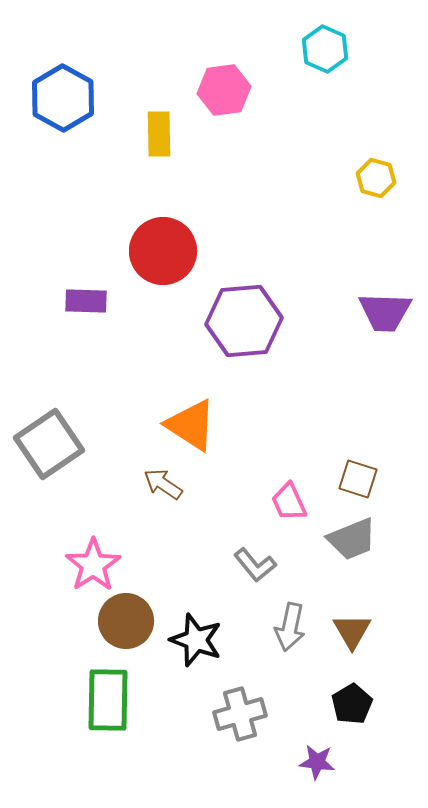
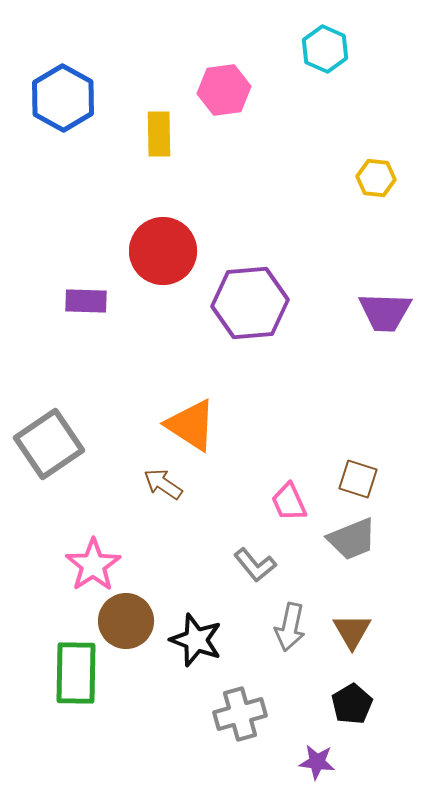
yellow hexagon: rotated 9 degrees counterclockwise
purple hexagon: moved 6 px right, 18 px up
green rectangle: moved 32 px left, 27 px up
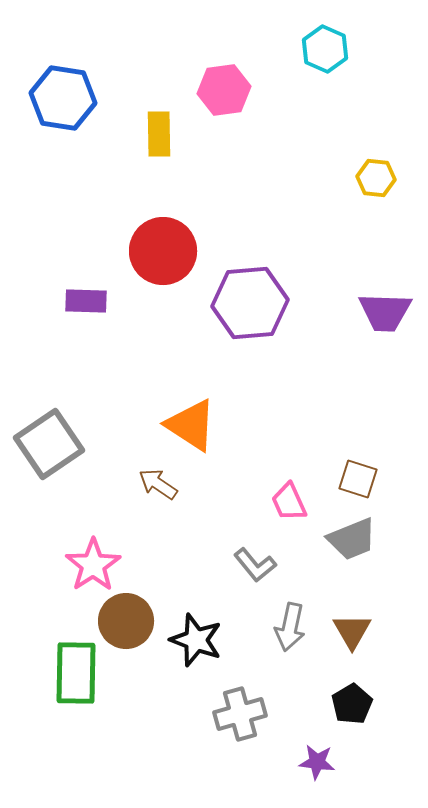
blue hexagon: rotated 20 degrees counterclockwise
brown arrow: moved 5 px left
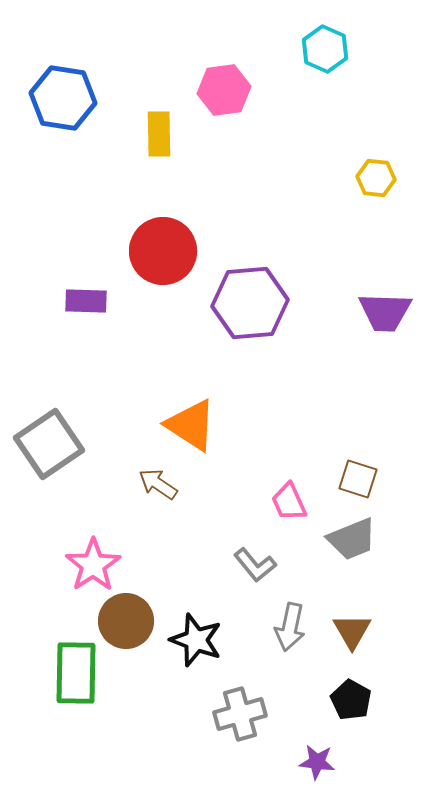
black pentagon: moved 1 px left, 4 px up; rotated 12 degrees counterclockwise
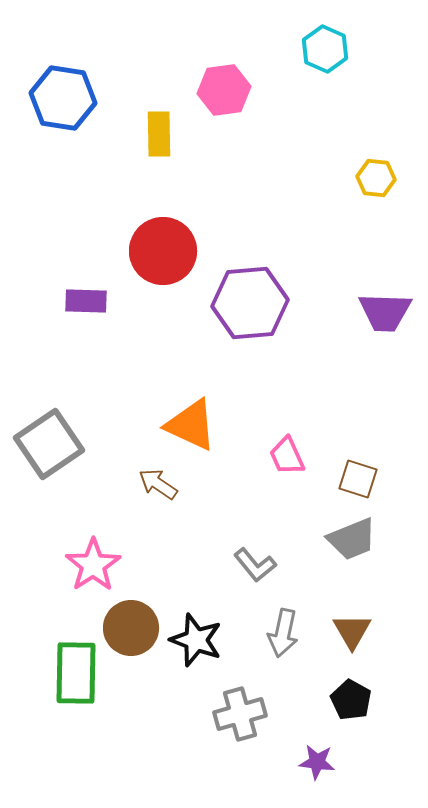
orange triangle: rotated 8 degrees counterclockwise
pink trapezoid: moved 2 px left, 46 px up
brown circle: moved 5 px right, 7 px down
gray arrow: moved 7 px left, 6 px down
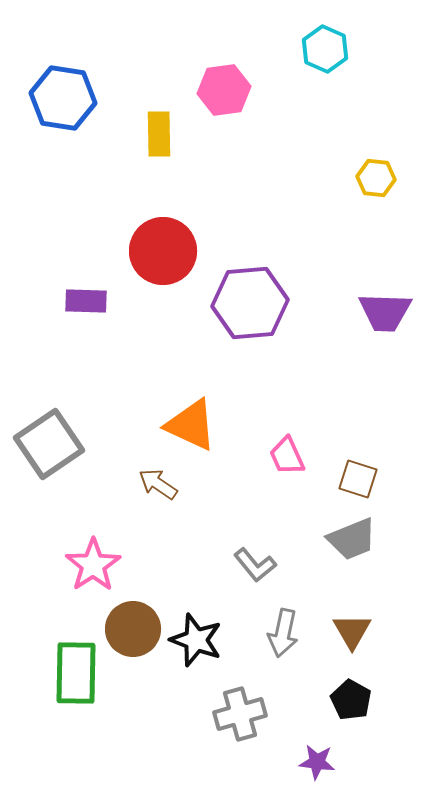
brown circle: moved 2 px right, 1 px down
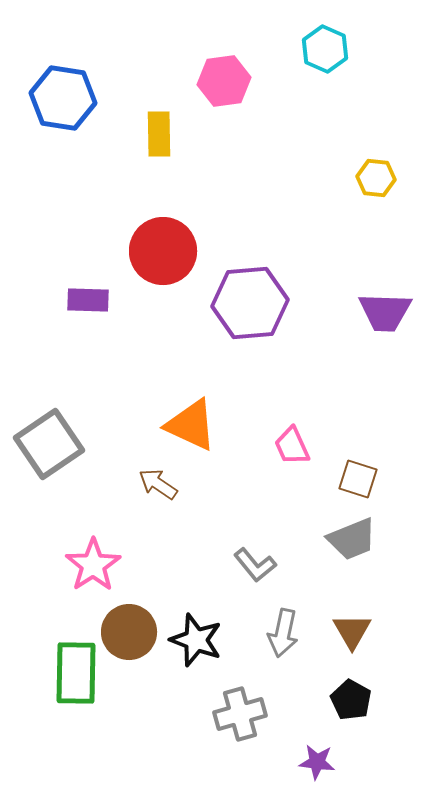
pink hexagon: moved 9 px up
purple rectangle: moved 2 px right, 1 px up
pink trapezoid: moved 5 px right, 10 px up
brown circle: moved 4 px left, 3 px down
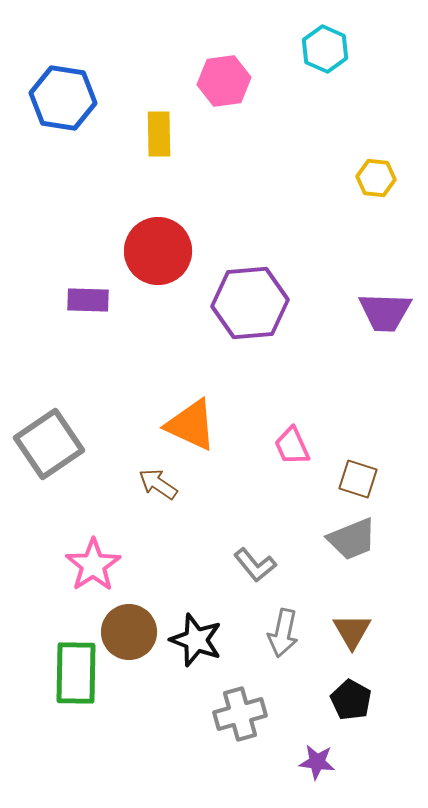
red circle: moved 5 px left
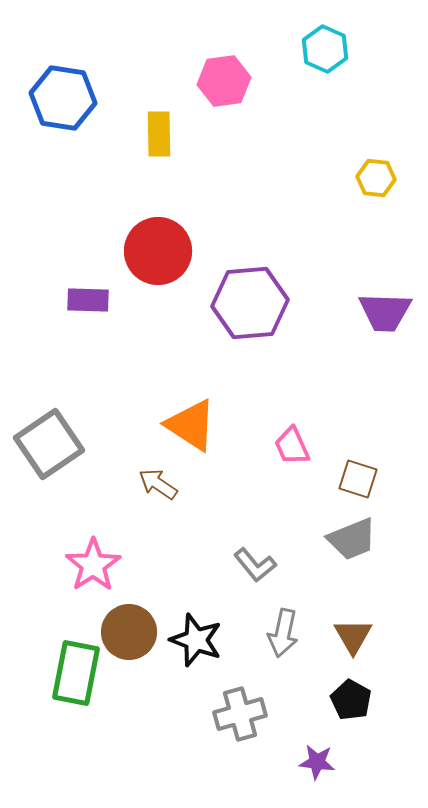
orange triangle: rotated 8 degrees clockwise
brown triangle: moved 1 px right, 5 px down
green rectangle: rotated 10 degrees clockwise
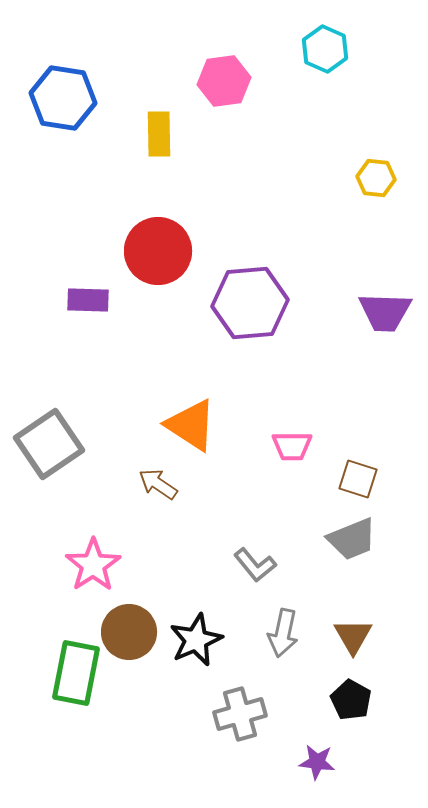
pink trapezoid: rotated 66 degrees counterclockwise
black star: rotated 28 degrees clockwise
